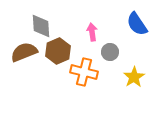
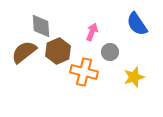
pink arrow: rotated 30 degrees clockwise
brown semicircle: rotated 16 degrees counterclockwise
yellow star: rotated 15 degrees clockwise
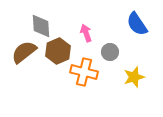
pink arrow: moved 6 px left, 1 px down; rotated 42 degrees counterclockwise
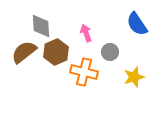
brown hexagon: moved 2 px left, 1 px down
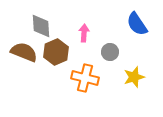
pink arrow: moved 2 px left; rotated 24 degrees clockwise
brown semicircle: rotated 60 degrees clockwise
orange cross: moved 1 px right, 6 px down
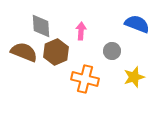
blue semicircle: rotated 145 degrees clockwise
pink arrow: moved 3 px left, 2 px up
gray circle: moved 2 px right, 1 px up
orange cross: moved 1 px down
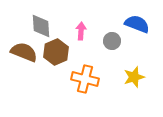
gray circle: moved 10 px up
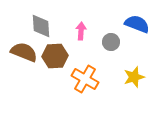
gray circle: moved 1 px left, 1 px down
brown hexagon: moved 1 px left, 4 px down; rotated 20 degrees clockwise
orange cross: rotated 16 degrees clockwise
